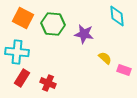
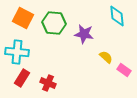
green hexagon: moved 1 px right, 1 px up
yellow semicircle: moved 1 px right, 1 px up
pink rectangle: rotated 16 degrees clockwise
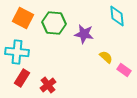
red cross: moved 2 px down; rotated 28 degrees clockwise
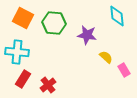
purple star: moved 3 px right, 1 px down
pink rectangle: rotated 24 degrees clockwise
red rectangle: moved 1 px right, 1 px down
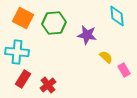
green hexagon: rotated 10 degrees counterclockwise
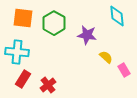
orange square: rotated 20 degrees counterclockwise
green hexagon: rotated 25 degrees counterclockwise
